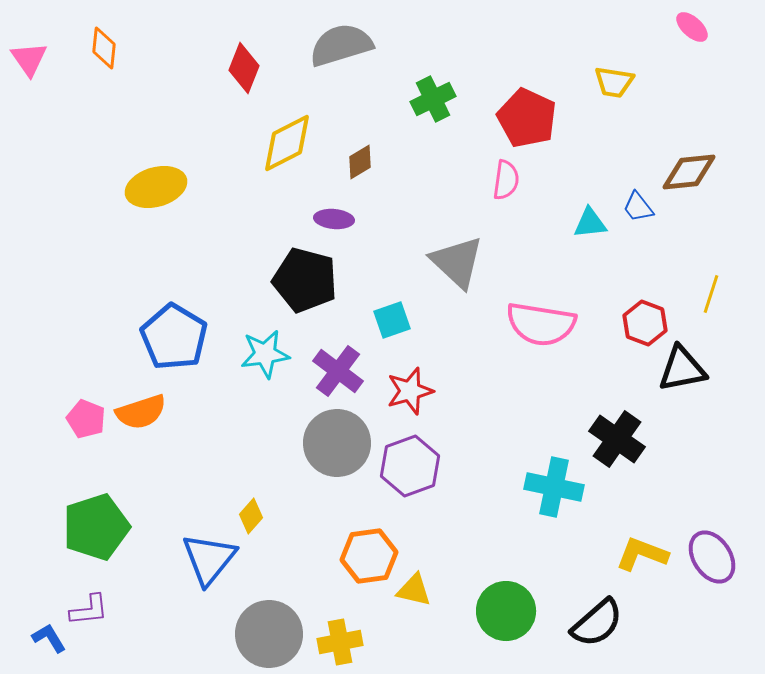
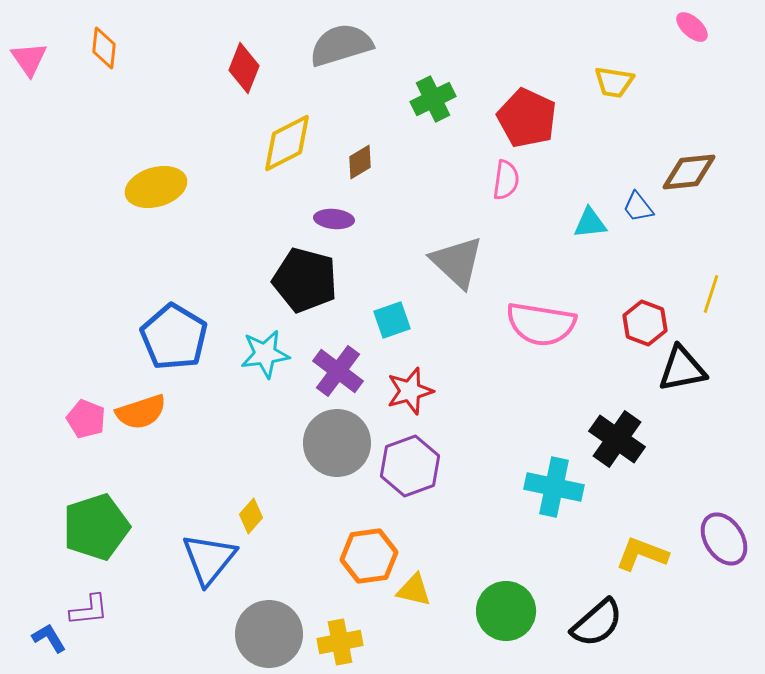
purple ellipse at (712, 557): moved 12 px right, 18 px up
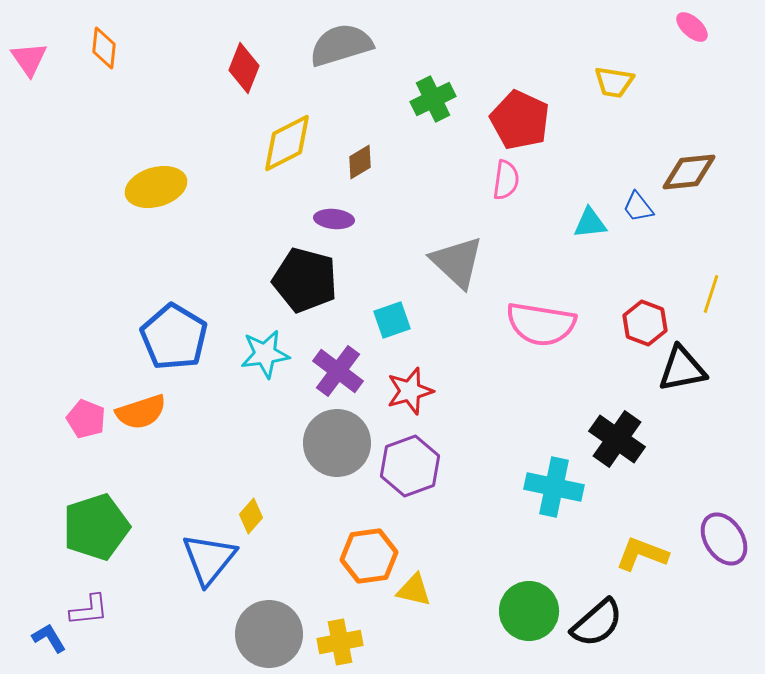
red pentagon at (527, 118): moved 7 px left, 2 px down
green circle at (506, 611): moved 23 px right
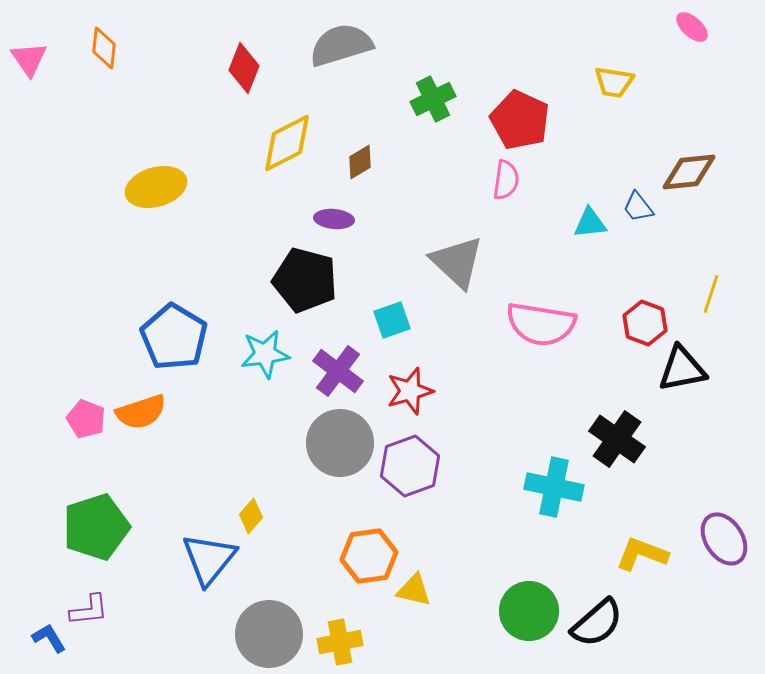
gray circle at (337, 443): moved 3 px right
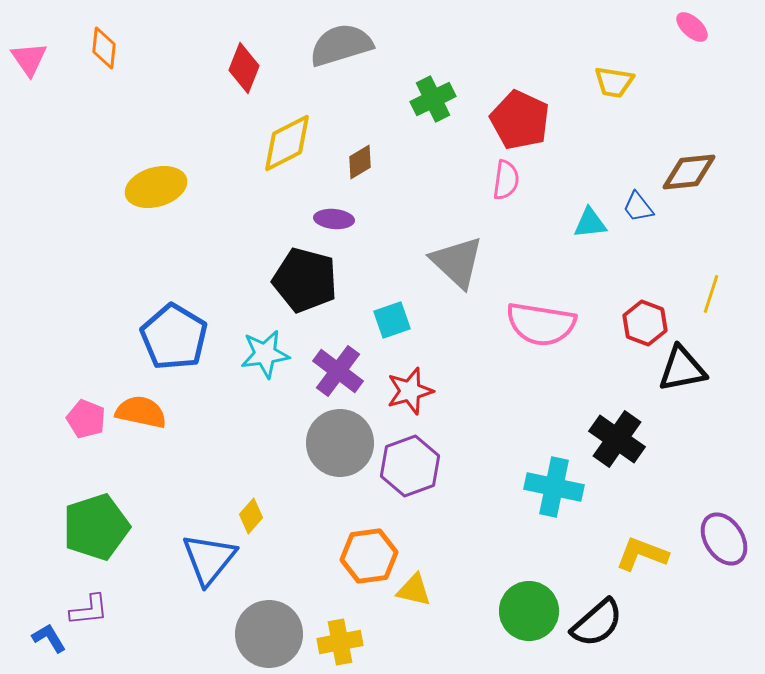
orange semicircle at (141, 412): rotated 150 degrees counterclockwise
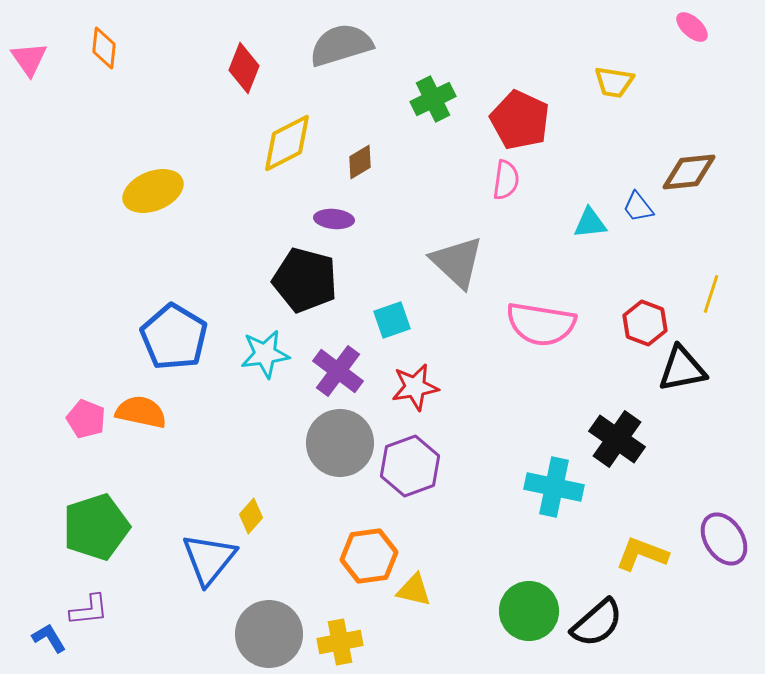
yellow ellipse at (156, 187): moved 3 px left, 4 px down; rotated 6 degrees counterclockwise
red star at (410, 391): moved 5 px right, 4 px up; rotated 6 degrees clockwise
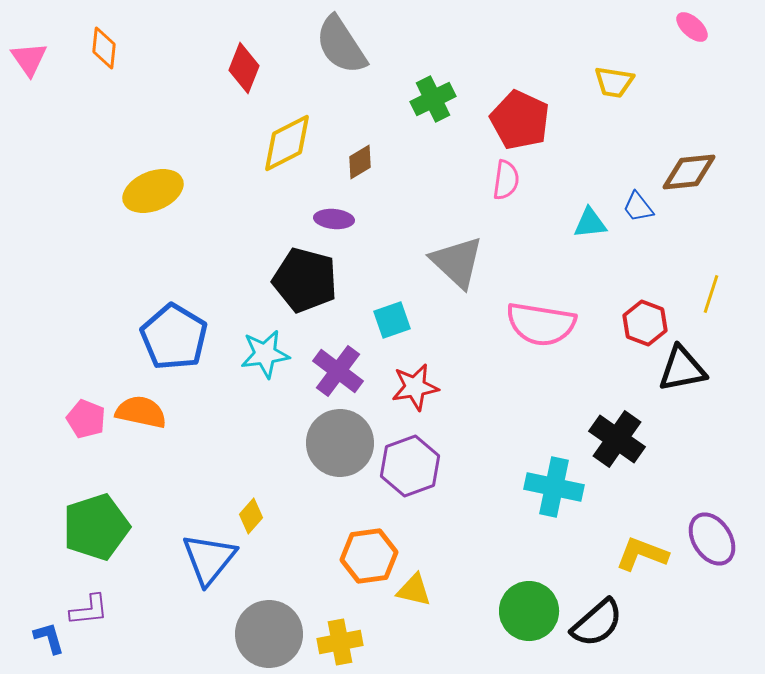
gray semicircle at (341, 45): rotated 106 degrees counterclockwise
purple ellipse at (724, 539): moved 12 px left
blue L-shape at (49, 638): rotated 15 degrees clockwise
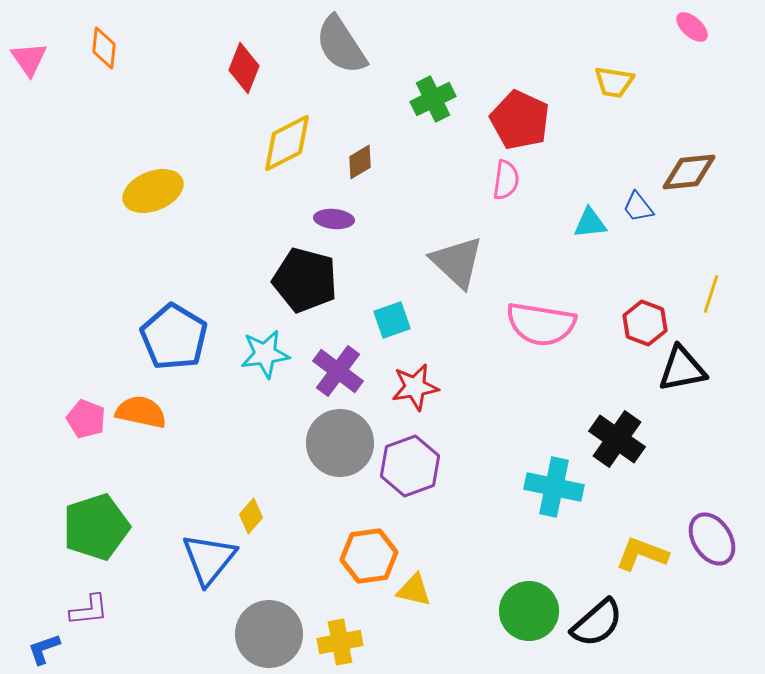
blue L-shape at (49, 638): moved 5 px left, 11 px down; rotated 93 degrees counterclockwise
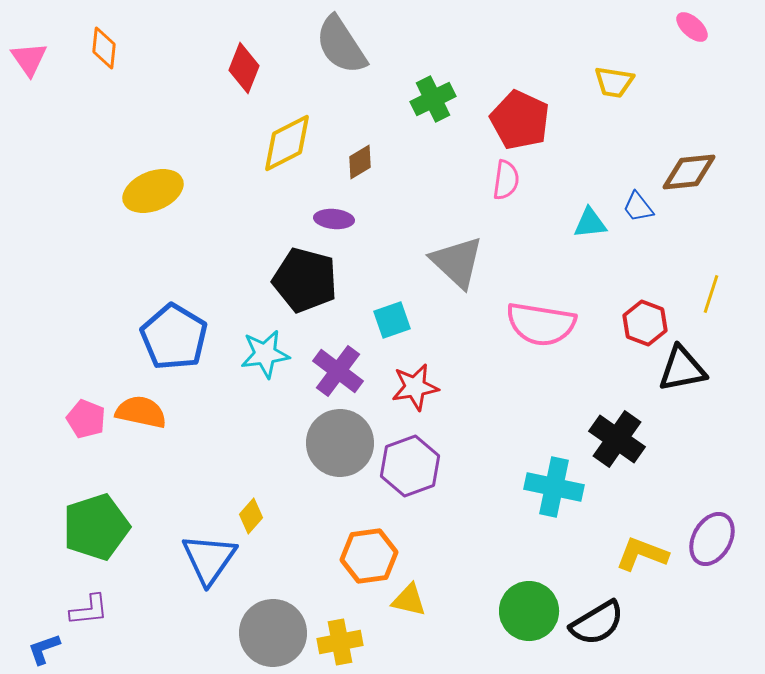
purple ellipse at (712, 539): rotated 62 degrees clockwise
blue triangle at (209, 559): rotated 4 degrees counterclockwise
yellow triangle at (414, 590): moved 5 px left, 10 px down
black semicircle at (597, 623): rotated 10 degrees clockwise
gray circle at (269, 634): moved 4 px right, 1 px up
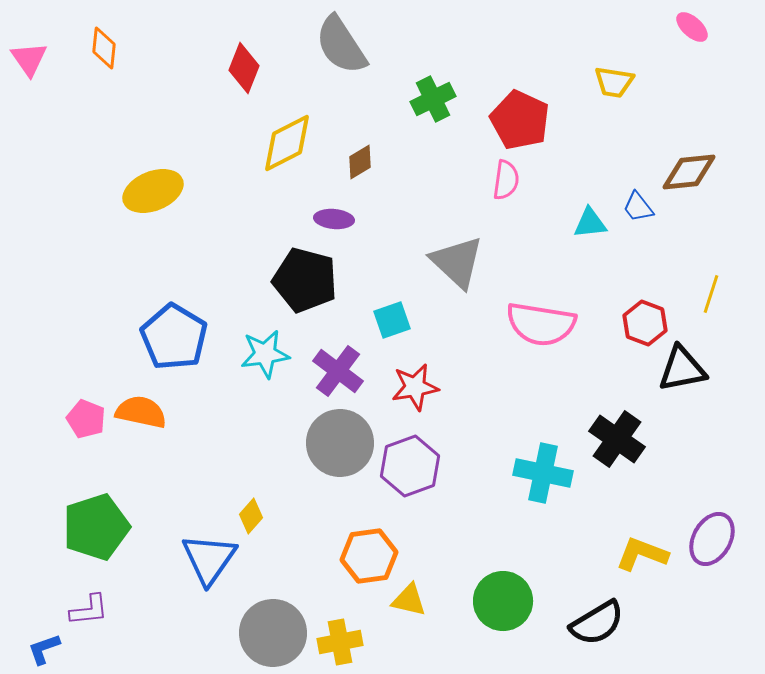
cyan cross at (554, 487): moved 11 px left, 14 px up
green circle at (529, 611): moved 26 px left, 10 px up
